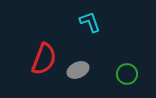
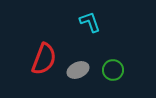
green circle: moved 14 px left, 4 px up
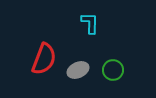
cyan L-shape: moved 1 px down; rotated 20 degrees clockwise
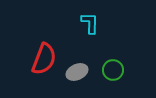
gray ellipse: moved 1 px left, 2 px down
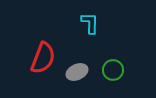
red semicircle: moved 1 px left, 1 px up
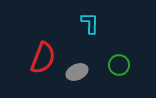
green circle: moved 6 px right, 5 px up
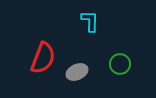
cyan L-shape: moved 2 px up
green circle: moved 1 px right, 1 px up
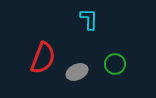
cyan L-shape: moved 1 px left, 2 px up
green circle: moved 5 px left
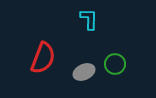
gray ellipse: moved 7 px right
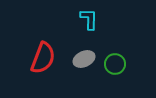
gray ellipse: moved 13 px up
